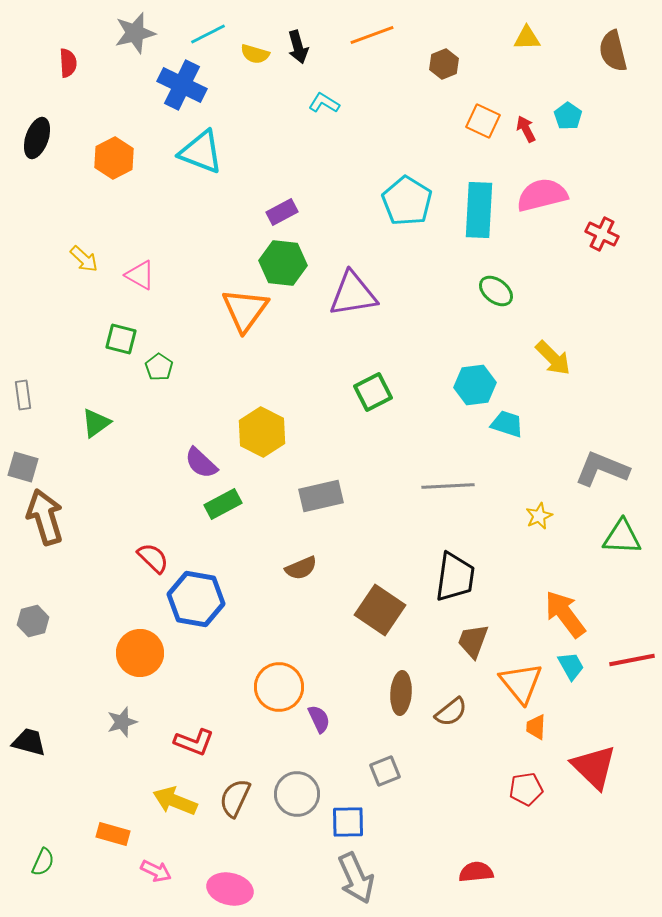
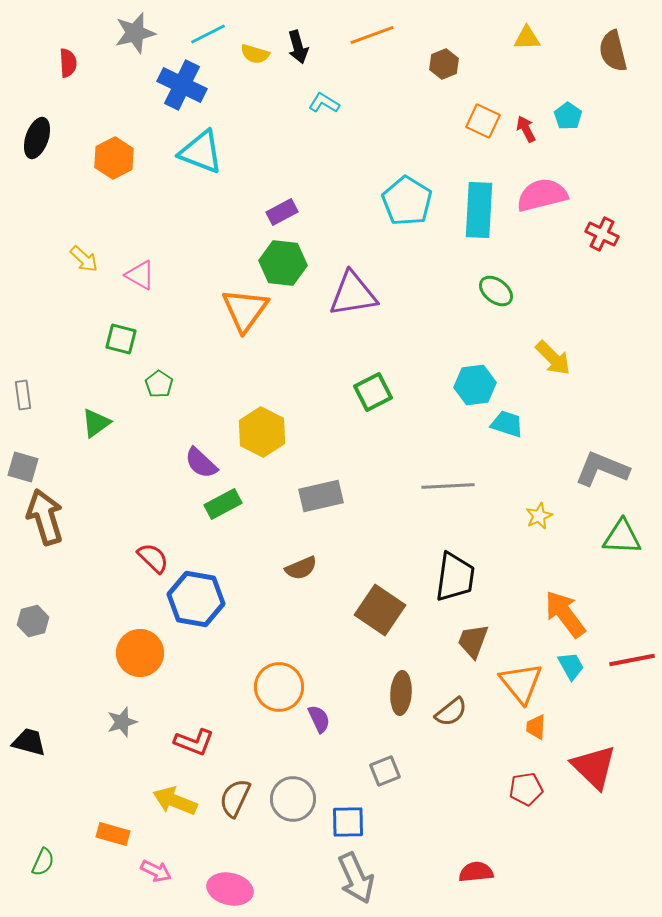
green pentagon at (159, 367): moved 17 px down
gray circle at (297, 794): moved 4 px left, 5 px down
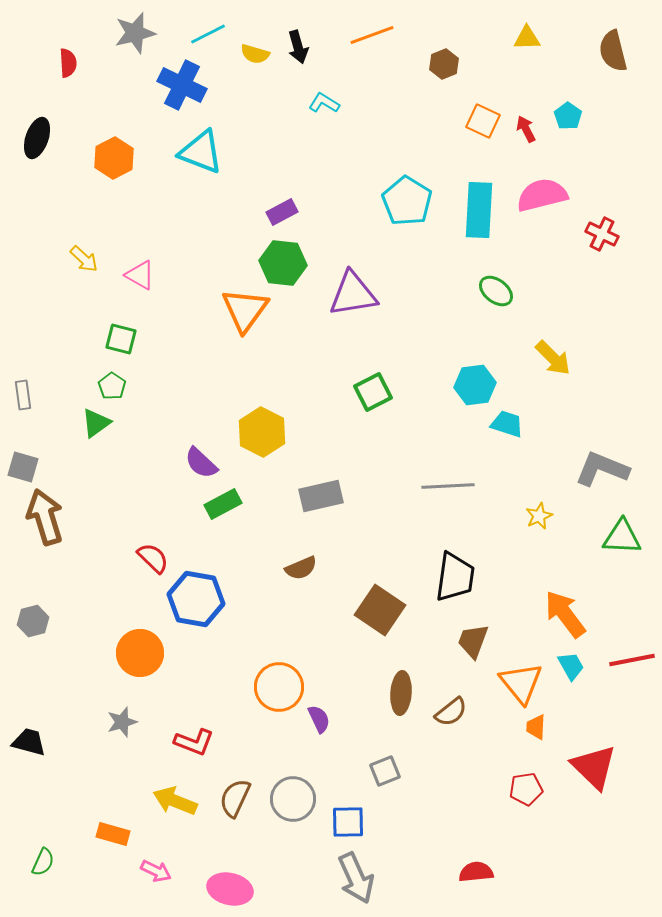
green pentagon at (159, 384): moved 47 px left, 2 px down
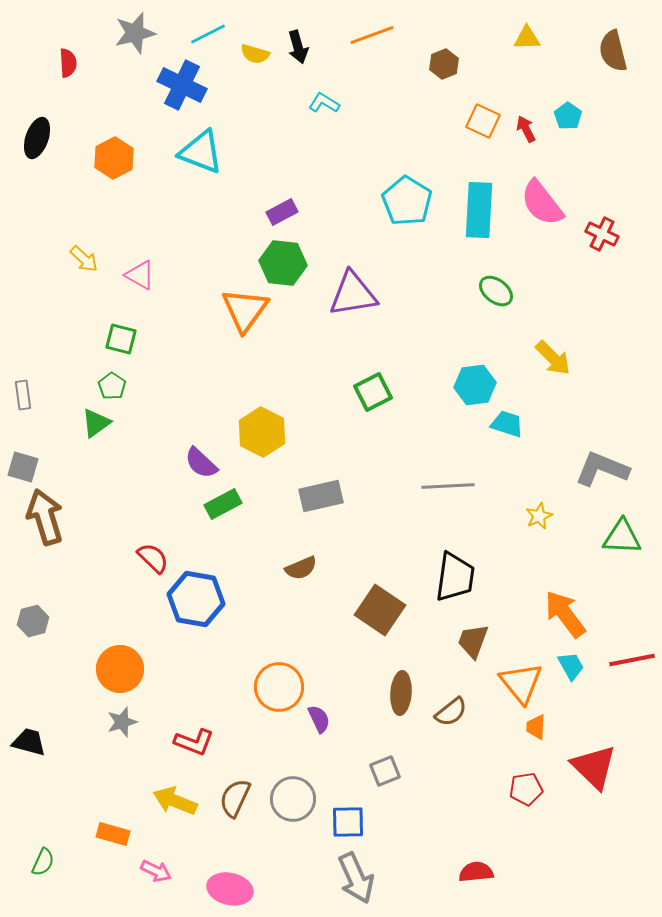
pink semicircle at (542, 195): moved 8 px down; rotated 114 degrees counterclockwise
orange circle at (140, 653): moved 20 px left, 16 px down
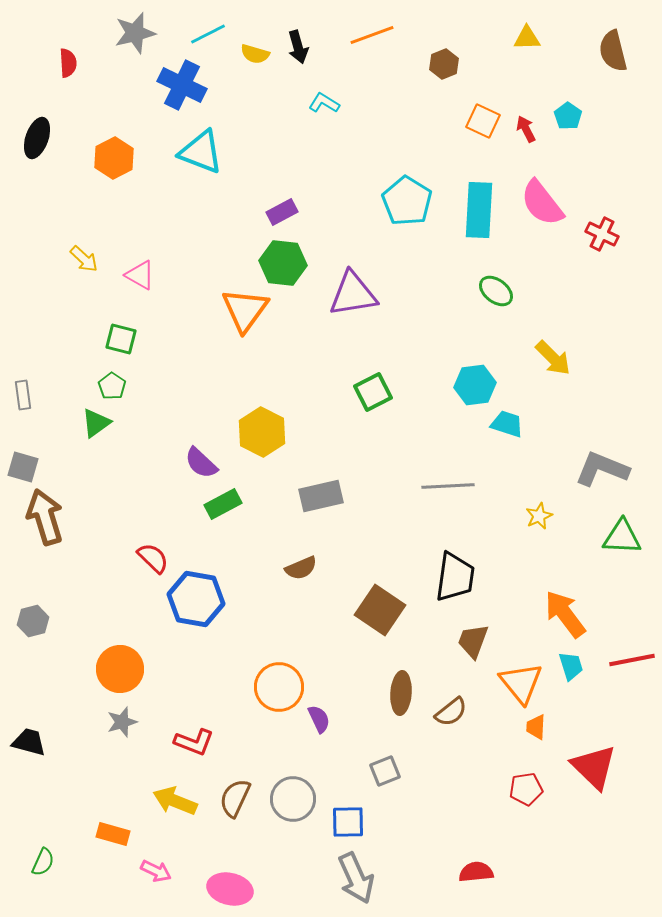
cyan trapezoid at (571, 666): rotated 12 degrees clockwise
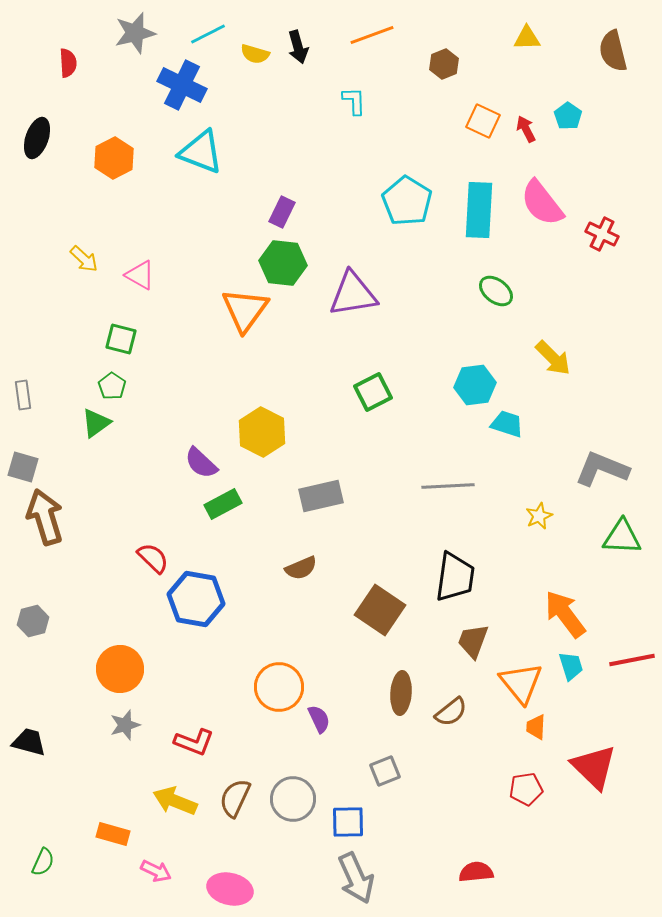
cyan L-shape at (324, 103): moved 30 px right, 2 px up; rotated 56 degrees clockwise
purple rectangle at (282, 212): rotated 36 degrees counterclockwise
gray star at (122, 722): moved 3 px right, 3 px down
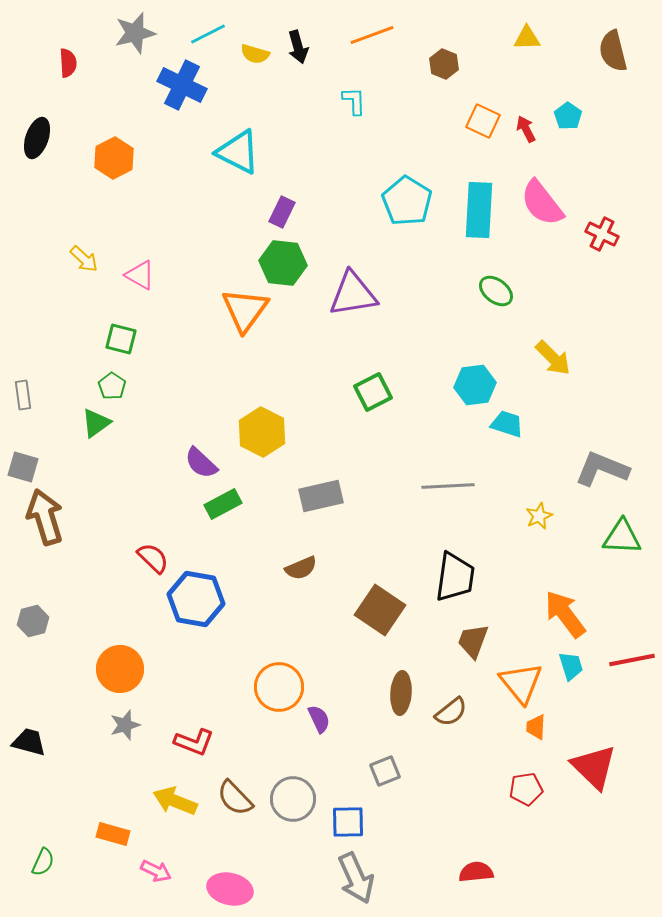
brown hexagon at (444, 64): rotated 16 degrees counterclockwise
cyan triangle at (201, 152): moved 37 px right; rotated 6 degrees clockwise
brown semicircle at (235, 798): rotated 69 degrees counterclockwise
